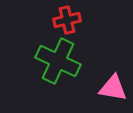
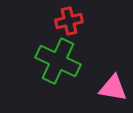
red cross: moved 2 px right, 1 px down
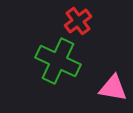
red cross: moved 9 px right; rotated 24 degrees counterclockwise
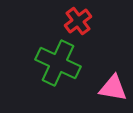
green cross: moved 2 px down
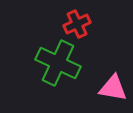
red cross: moved 1 px left, 3 px down; rotated 12 degrees clockwise
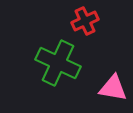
red cross: moved 8 px right, 3 px up
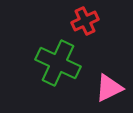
pink triangle: moved 4 px left; rotated 36 degrees counterclockwise
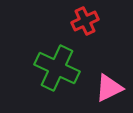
green cross: moved 1 px left, 5 px down
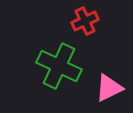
green cross: moved 2 px right, 2 px up
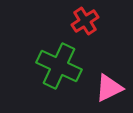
red cross: rotated 8 degrees counterclockwise
